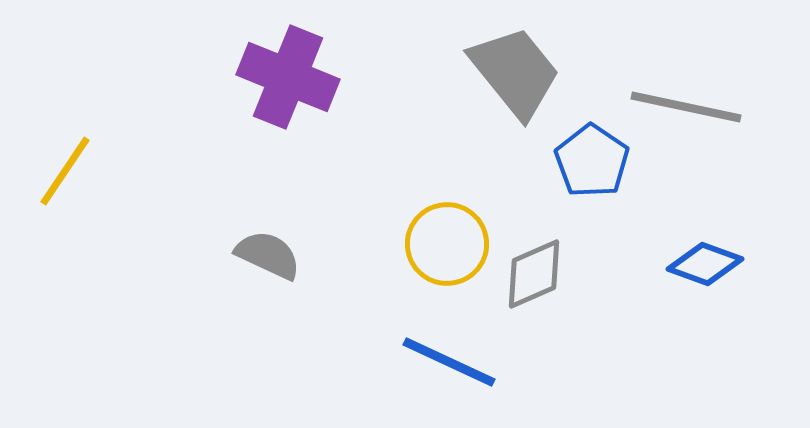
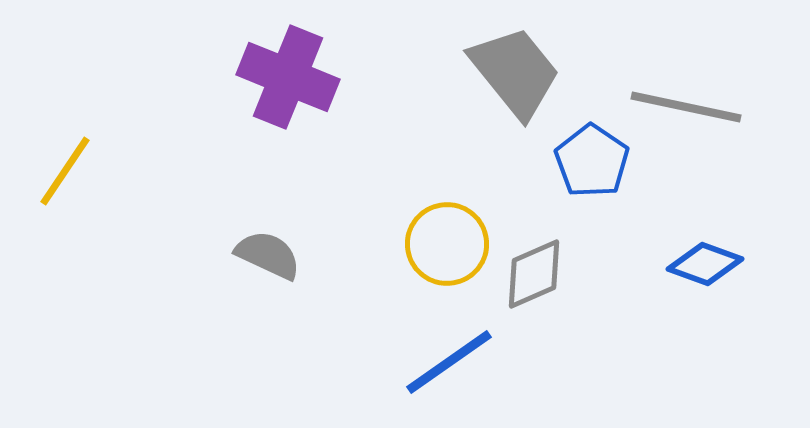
blue line: rotated 60 degrees counterclockwise
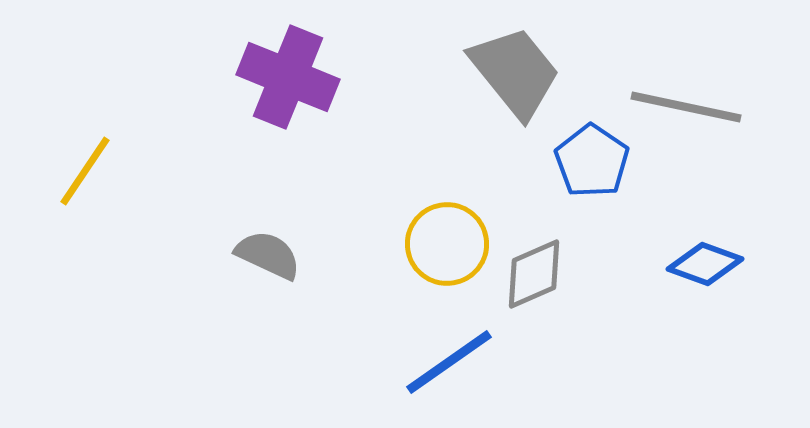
yellow line: moved 20 px right
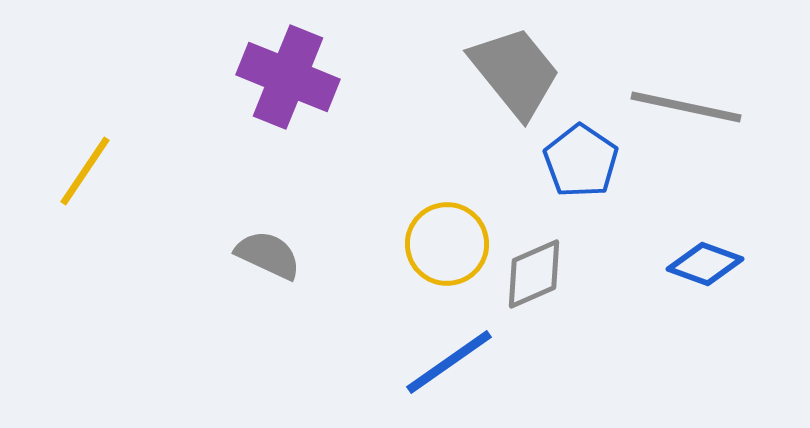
blue pentagon: moved 11 px left
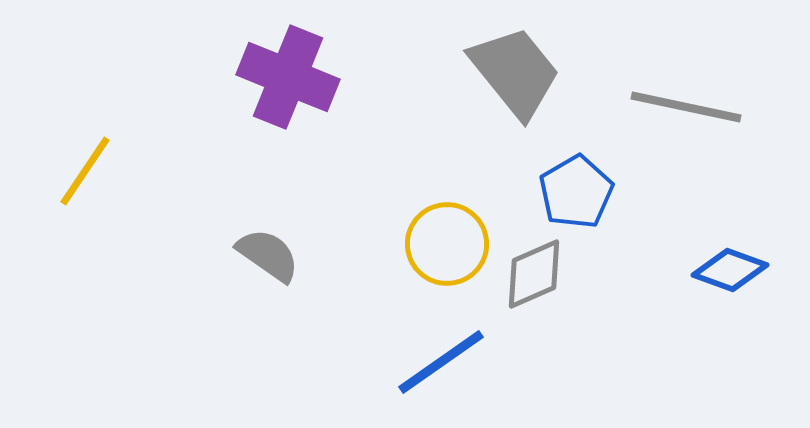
blue pentagon: moved 5 px left, 31 px down; rotated 8 degrees clockwise
gray semicircle: rotated 10 degrees clockwise
blue diamond: moved 25 px right, 6 px down
blue line: moved 8 px left
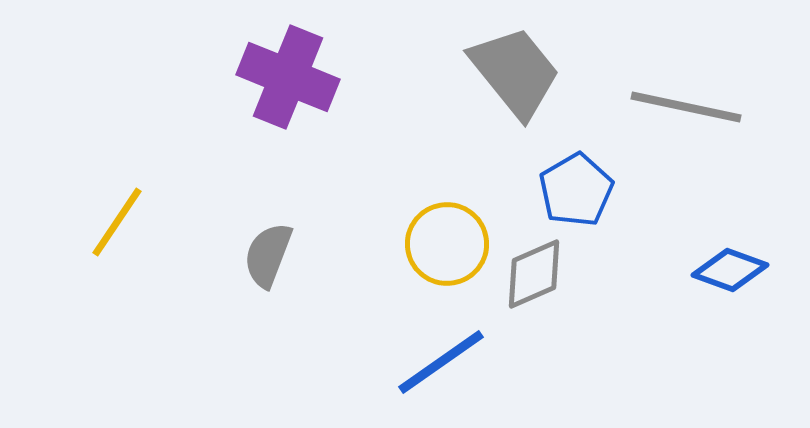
yellow line: moved 32 px right, 51 px down
blue pentagon: moved 2 px up
gray semicircle: rotated 104 degrees counterclockwise
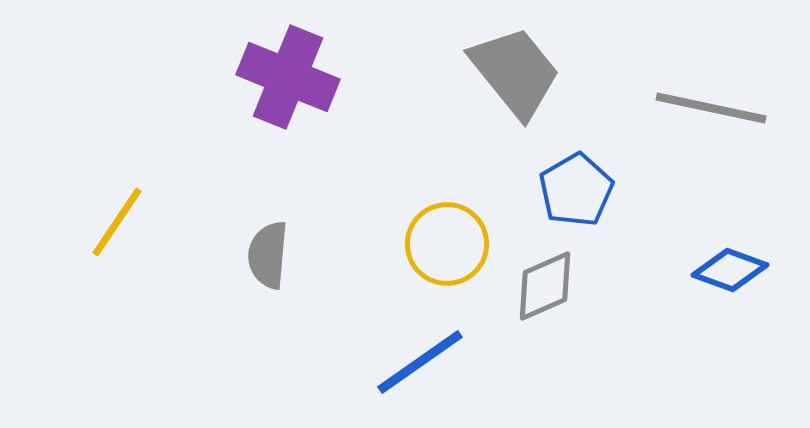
gray line: moved 25 px right, 1 px down
gray semicircle: rotated 16 degrees counterclockwise
gray diamond: moved 11 px right, 12 px down
blue line: moved 21 px left
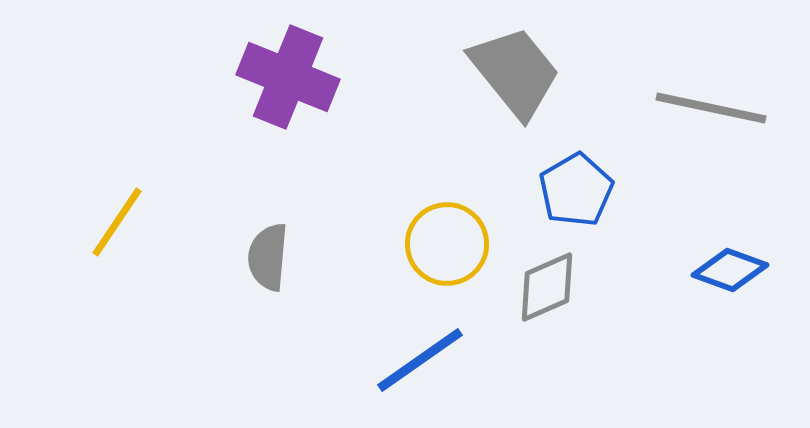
gray semicircle: moved 2 px down
gray diamond: moved 2 px right, 1 px down
blue line: moved 2 px up
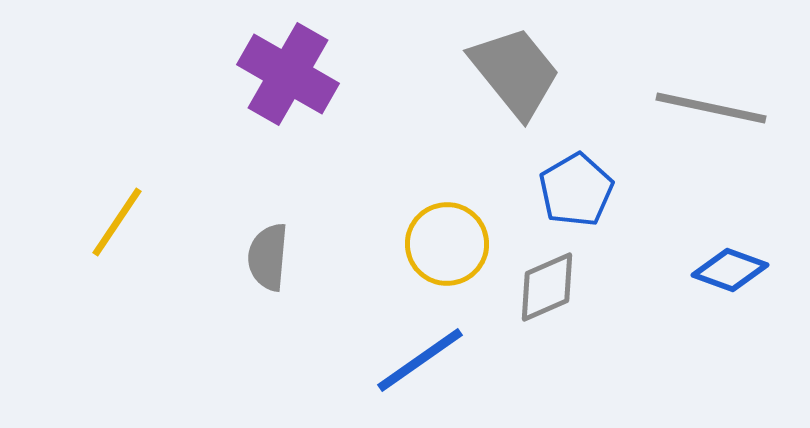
purple cross: moved 3 px up; rotated 8 degrees clockwise
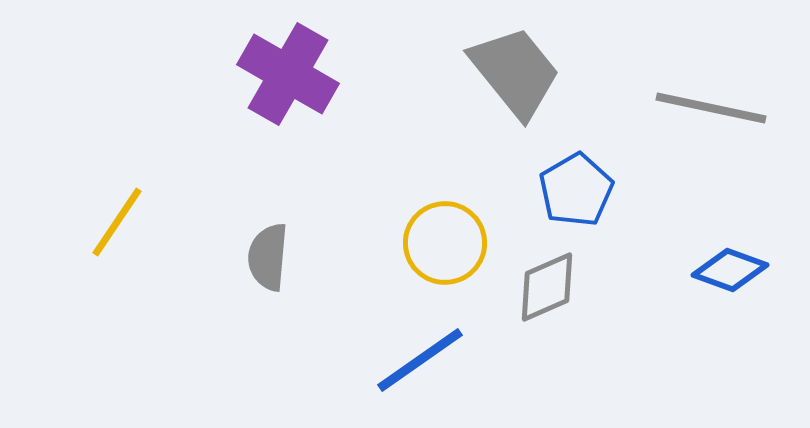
yellow circle: moved 2 px left, 1 px up
